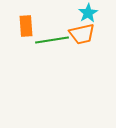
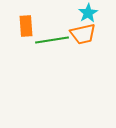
orange trapezoid: moved 1 px right
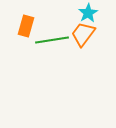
orange rectangle: rotated 20 degrees clockwise
orange trapezoid: rotated 140 degrees clockwise
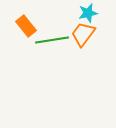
cyan star: rotated 18 degrees clockwise
orange rectangle: rotated 55 degrees counterclockwise
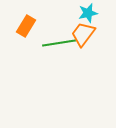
orange rectangle: rotated 70 degrees clockwise
green line: moved 7 px right, 3 px down
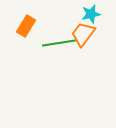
cyan star: moved 3 px right, 1 px down
